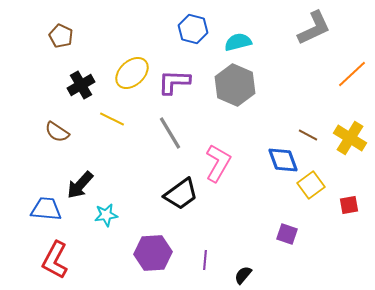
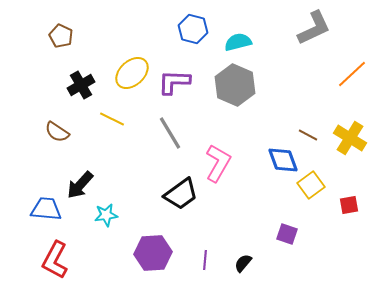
black semicircle: moved 12 px up
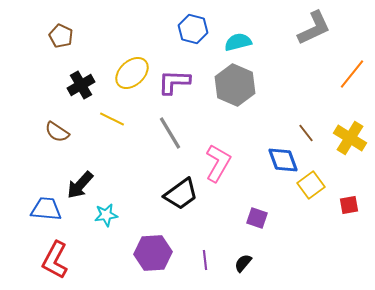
orange line: rotated 8 degrees counterclockwise
brown line: moved 2 px left, 2 px up; rotated 24 degrees clockwise
purple square: moved 30 px left, 16 px up
purple line: rotated 12 degrees counterclockwise
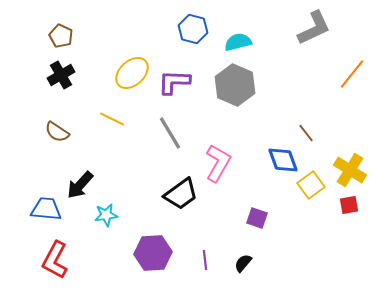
black cross: moved 20 px left, 10 px up
yellow cross: moved 32 px down
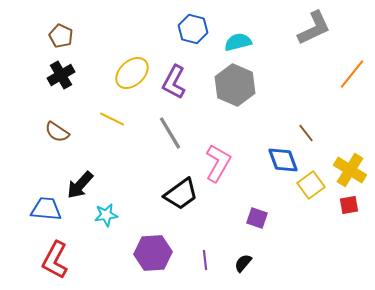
purple L-shape: rotated 64 degrees counterclockwise
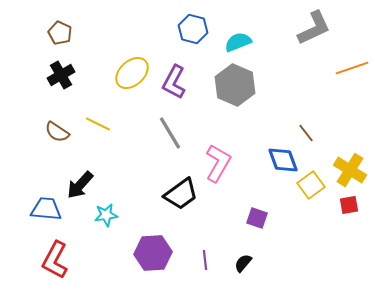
brown pentagon: moved 1 px left, 3 px up
cyan semicircle: rotated 8 degrees counterclockwise
orange line: moved 6 px up; rotated 32 degrees clockwise
yellow line: moved 14 px left, 5 px down
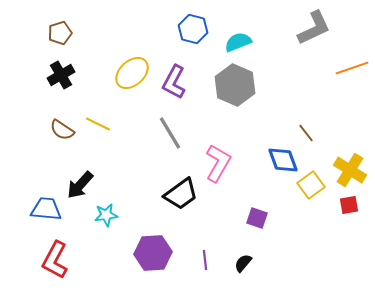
brown pentagon: rotated 30 degrees clockwise
brown semicircle: moved 5 px right, 2 px up
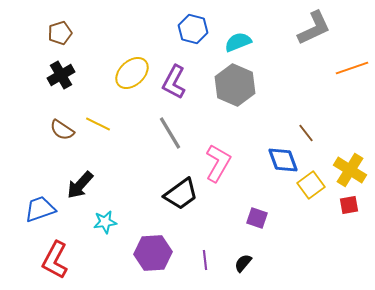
blue trapezoid: moved 6 px left; rotated 24 degrees counterclockwise
cyan star: moved 1 px left, 7 px down
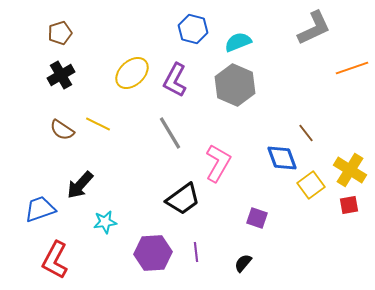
purple L-shape: moved 1 px right, 2 px up
blue diamond: moved 1 px left, 2 px up
black trapezoid: moved 2 px right, 5 px down
purple line: moved 9 px left, 8 px up
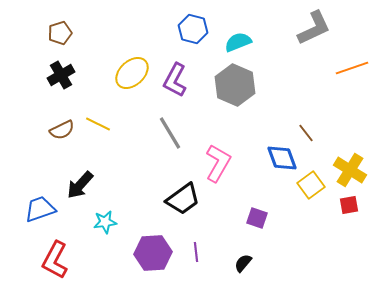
brown semicircle: rotated 60 degrees counterclockwise
